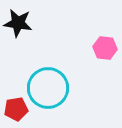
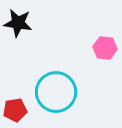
cyan circle: moved 8 px right, 4 px down
red pentagon: moved 1 px left, 1 px down
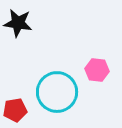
pink hexagon: moved 8 px left, 22 px down
cyan circle: moved 1 px right
